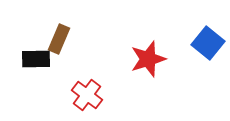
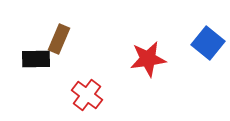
red star: rotated 9 degrees clockwise
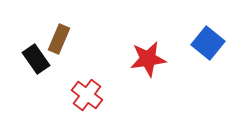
black rectangle: rotated 56 degrees clockwise
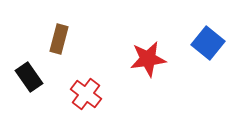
brown rectangle: rotated 8 degrees counterclockwise
black rectangle: moved 7 px left, 18 px down
red cross: moved 1 px left, 1 px up
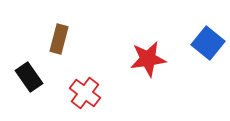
red cross: moved 1 px left, 1 px up
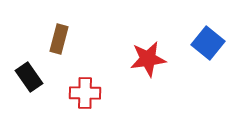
red cross: rotated 36 degrees counterclockwise
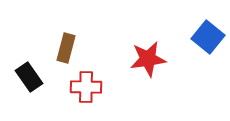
brown rectangle: moved 7 px right, 9 px down
blue square: moved 6 px up
red cross: moved 1 px right, 6 px up
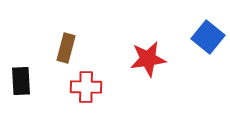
black rectangle: moved 8 px left, 4 px down; rotated 32 degrees clockwise
